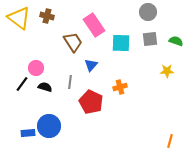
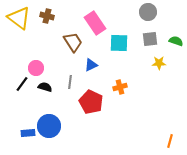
pink rectangle: moved 1 px right, 2 px up
cyan square: moved 2 px left
blue triangle: rotated 24 degrees clockwise
yellow star: moved 8 px left, 8 px up
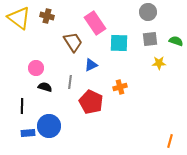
black line: moved 22 px down; rotated 35 degrees counterclockwise
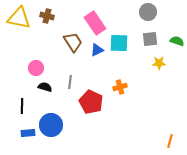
yellow triangle: rotated 25 degrees counterclockwise
green semicircle: moved 1 px right
blue triangle: moved 6 px right, 15 px up
blue circle: moved 2 px right, 1 px up
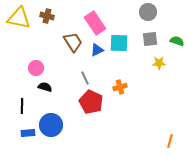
gray line: moved 15 px right, 4 px up; rotated 32 degrees counterclockwise
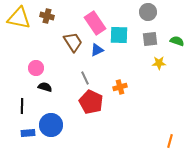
cyan square: moved 8 px up
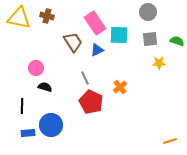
orange cross: rotated 24 degrees counterclockwise
orange line: rotated 56 degrees clockwise
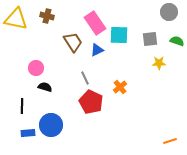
gray circle: moved 21 px right
yellow triangle: moved 3 px left, 1 px down
